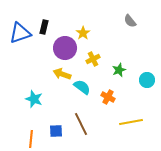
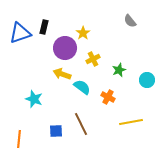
orange line: moved 12 px left
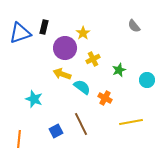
gray semicircle: moved 4 px right, 5 px down
orange cross: moved 3 px left, 1 px down
blue square: rotated 24 degrees counterclockwise
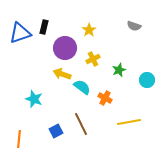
gray semicircle: rotated 32 degrees counterclockwise
yellow star: moved 6 px right, 3 px up
yellow line: moved 2 px left
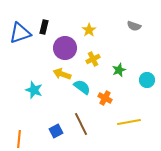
cyan star: moved 9 px up
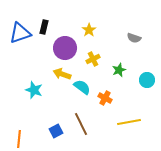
gray semicircle: moved 12 px down
